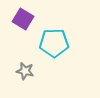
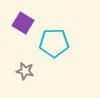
purple square: moved 4 px down
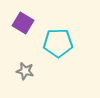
cyan pentagon: moved 4 px right
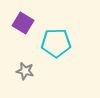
cyan pentagon: moved 2 px left
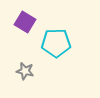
purple square: moved 2 px right, 1 px up
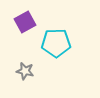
purple square: rotated 30 degrees clockwise
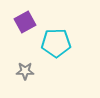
gray star: rotated 12 degrees counterclockwise
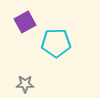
gray star: moved 13 px down
